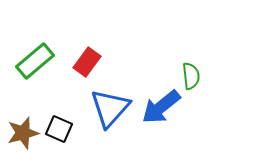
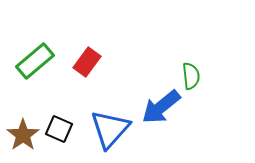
blue triangle: moved 21 px down
brown star: moved 2 px down; rotated 20 degrees counterclockwise
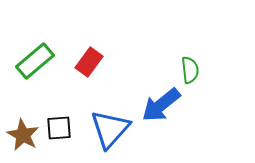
red rectangle: moved 2 px right
green semicircle: moved 1 px left, 6 px up
blue arrow: moved 2 px up
black square: moved 1 px up; rotated 28 degrees counterclockwise
brown star: rotated 8 degrees counterclockwise
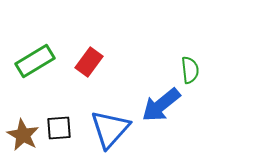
green rectangle: rotated 9 degrees clockwise
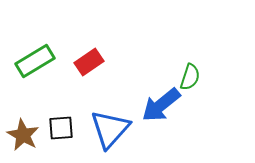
red rectangle: rotated 20 degrees clockwise
green semicircle: moved 7 px down; rotated 24 degrees clockwise
black square: moved 2 px right
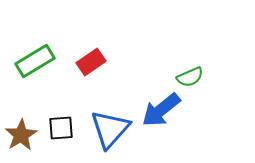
red rectangle: moved 2 px right
green semicircle: rotated 48 degrees clockwise
blue arrow: moved 5 px down
brown star: moved 2 px left; rotated 12 degrees clockwise
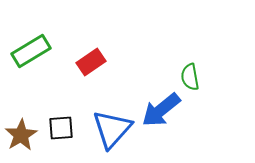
green rectangle: moved 4 px left, 10 px up
green semicircle: rotated 104 degrees clockwise
blue triangle: moved 2 px right
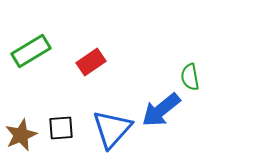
brown star: rotated 8 degrees clockwise
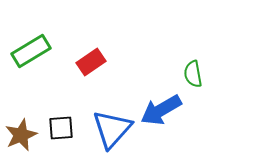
green semicircle: moved 3 px right, 3 px up
blue arrow: rotated 9 degrees clockwise
